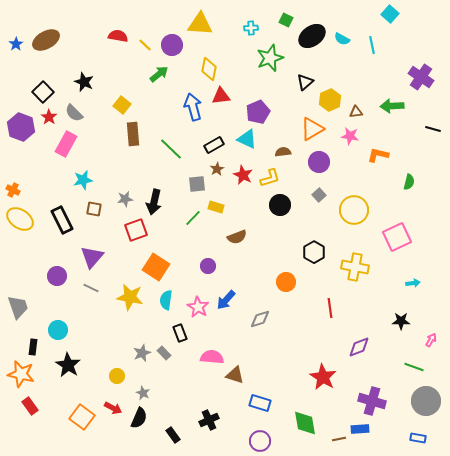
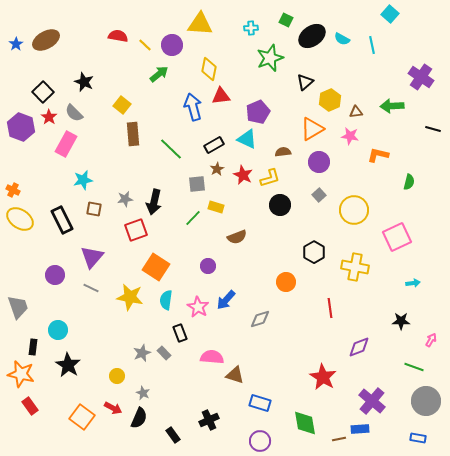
purple circle at (57, 276): moved 2 px left, 1 px up
purple cross at (372, 401): rotated 24 degrees clockwise
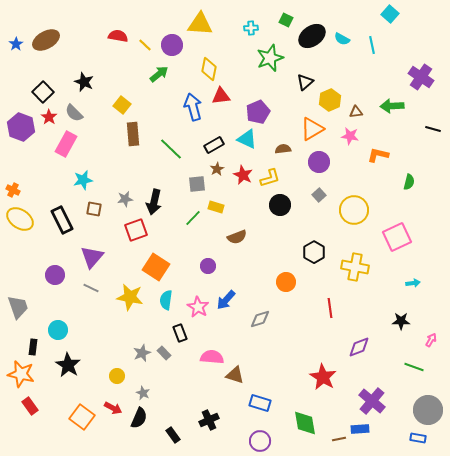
brown semicircle at (283, 152): moved 3 px up
gray circle at (426, 401): moved 2 px right, 9 px down
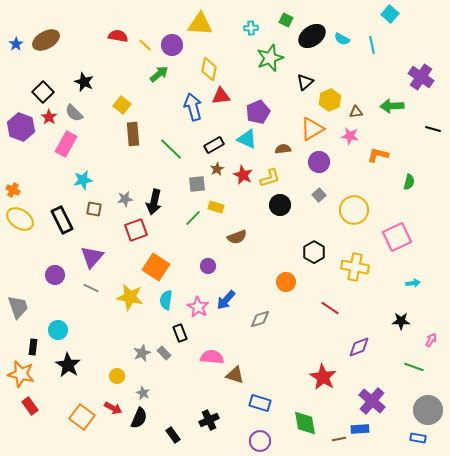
red line at (330, 308): rotated 48 degrees counterclockwise
